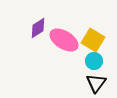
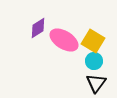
yellow square: moved 1 px down
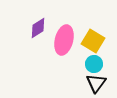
pink ellipse: rotated 72 degrees clockwise
cyan circle: moved 3 px down
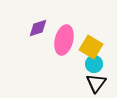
purple diamond: rotated 15 degrees clockwise
yellow square: moved 2 px left, 6 px down
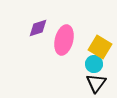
yellow square: moved 9 px right
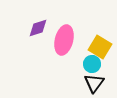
cyan circle: moved 2 px left
black triangle: moved 2 px left
